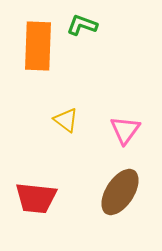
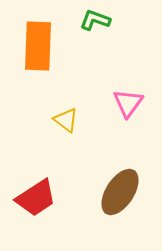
green L-shape: moved 13 px right, 5 px up
pink triangle: moved 3 px right, 27 px up
red trapezoid: rotated 39 degrees counterclockwise
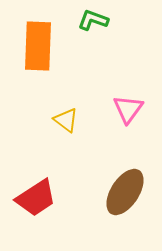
green L-shape: moved 2 px left
pink triangle: moved 6 px down
brown ellipse: moved 5 px right
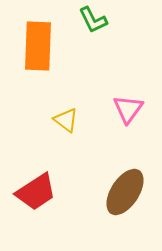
green L-shape: rotated 136 degrees counterclockwise
red trapezoid: moved 6 px up
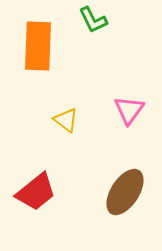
pink triangle: moved 1 px right, 1 px down
red trapezoid: rotated 6 degrees counterclockwise
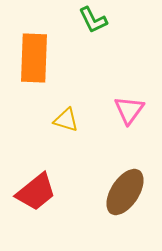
orange rectangle: moved 4 px left, 12 px down
yellow triangle: rotated 20 degrees counterclockwise
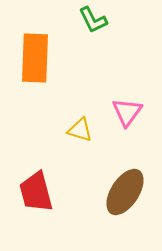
orange rectangle: moved 1 px right
pink triangle: moved 2 px left, 2 px down
yellow triangle: moved 14 px right, 10 px down
red trapezoid: rotated 114 degrees clockwise
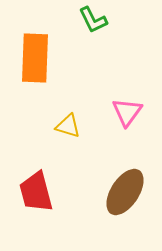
yellow triangle: moved 12 px left, 4 px up
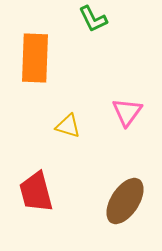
green L-shape: moved 1 px up
brown ellipse: moved 9 px down
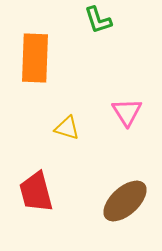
green L-shape: moved 5 px right, 1 px down; rotated 8 degrees clockwise
pink triangle: rotated 8 degrees counterclockwise
yellow triangle: moved 1 px left, 2 px down
brown ellipse: rotated 15 degrees clockwise
